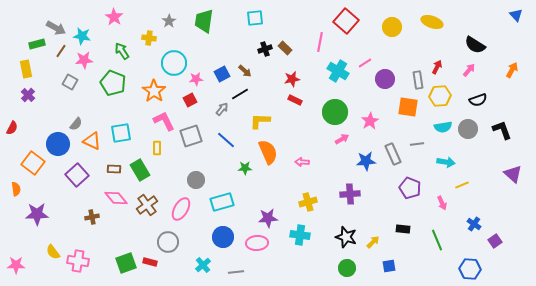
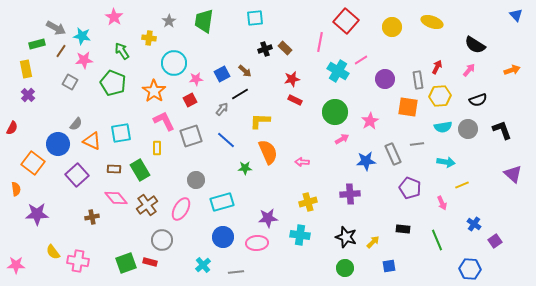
pink line at (365, 63): moved 4 px left, 3 px up
orange arrow at (512, 70): rotated 42 degrees clockwise
gray circle at (168, 242): moved 6 px left, 2 px up
green circle at (347, 268): moved 2 px left
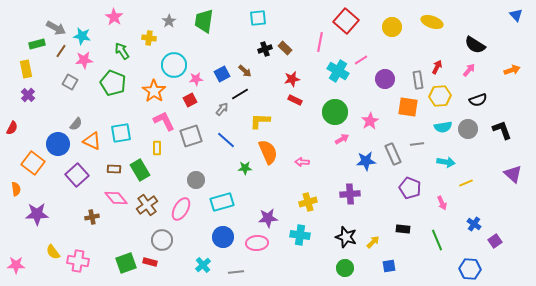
cyan square at (255, 18): moved 3 px right
cyan circle at (174, 63): moved 2 px down
yellow line at (462, 185): moved 4 px right, 2 px up
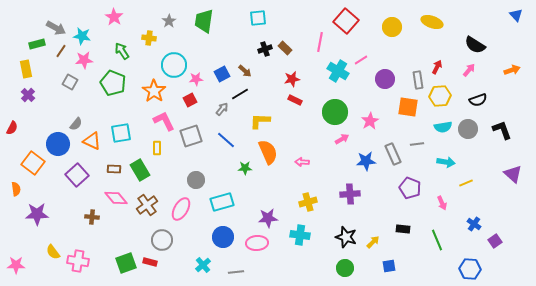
brown cross at (92, 217): rotated 16 degrees clockwise
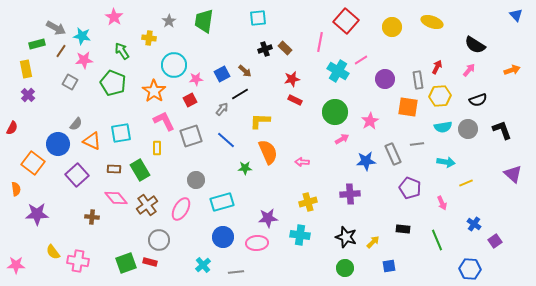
gray circle at (162, 240): moved 3 px left
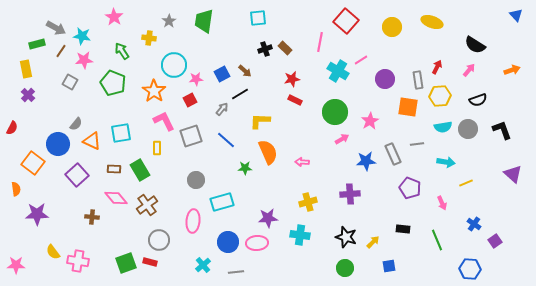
pink ellipse at (181, 209): moved 12 px right, 12 px down; rotated 25 degrees counterclockwise
blue circle at (223, 237): moved 5 px right, 5 px down
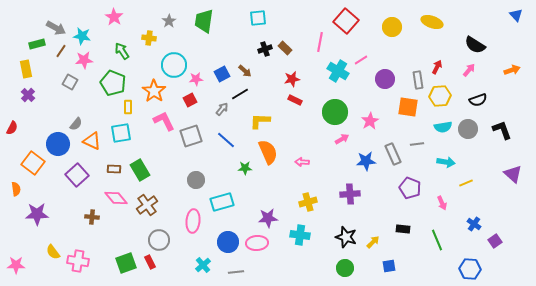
yellow rectangle at (157, 148): moved 29 px left, 41 px up
red rectangle at (150, 262): rotated 48 degrees clockwise
